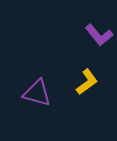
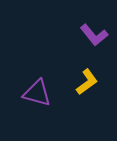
purple L-shape: moved 5 px left
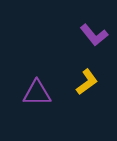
purple triangle: rotated 16 degrees counterclockwise
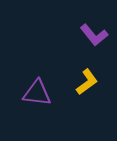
purple triangle: rotated 8 degrees clockwise
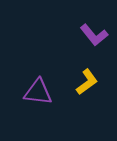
purple triangle: moved 1 px right, 1 px up
